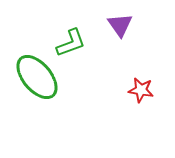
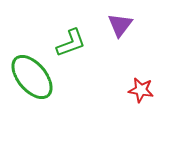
purple triangle: rotated 12 degrees clockwise
green ellipse: moved 5 px left
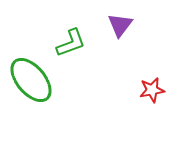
green ellipse: moved 1 px left, 3 px down
red star: moved 11 px right; rotated 20 degrees counterclockwise
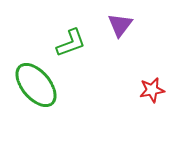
green ellipse: moved 5 px right, 5 px down
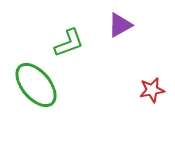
purple triangle: rotated 24 degrees clockwise
green L-shape: moved 2 px left
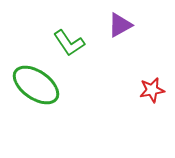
green L-shape: rotated 76 degrees clockwise
green ellipse: rotated 15 degrees counterclockwise
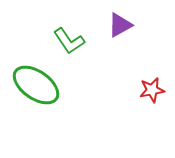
green L-shape: moved 2 px up
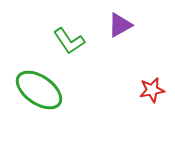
green ellipse: moved 3 px right, 5 px down
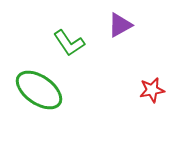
green L-shape: moved 2 px down
